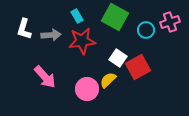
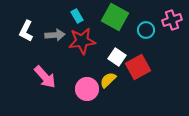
pink cross: moved 2 px right, 2 px up
white L-shape: moved 2 px right, 2 px down; rotated 10 degrees clockwise
gray arrow: moved 4 px right
white square: moved 1 px left, 1 px up
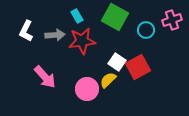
white square: moved 5 px down
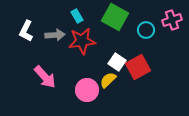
pink circle: moved 1 px down
